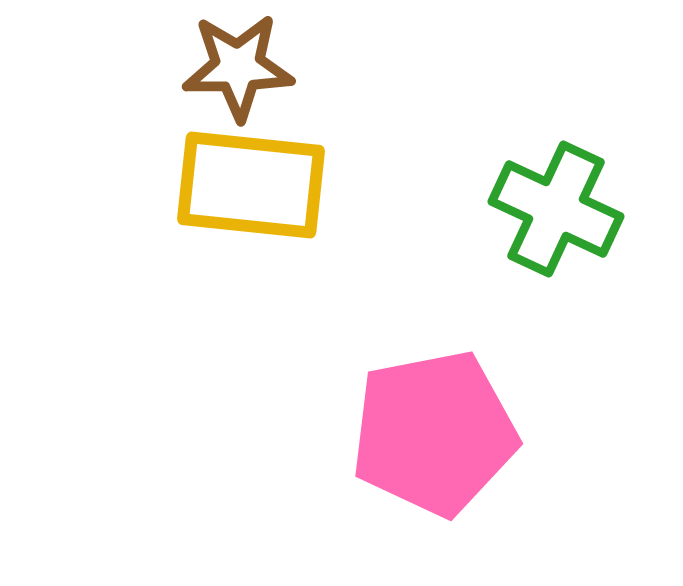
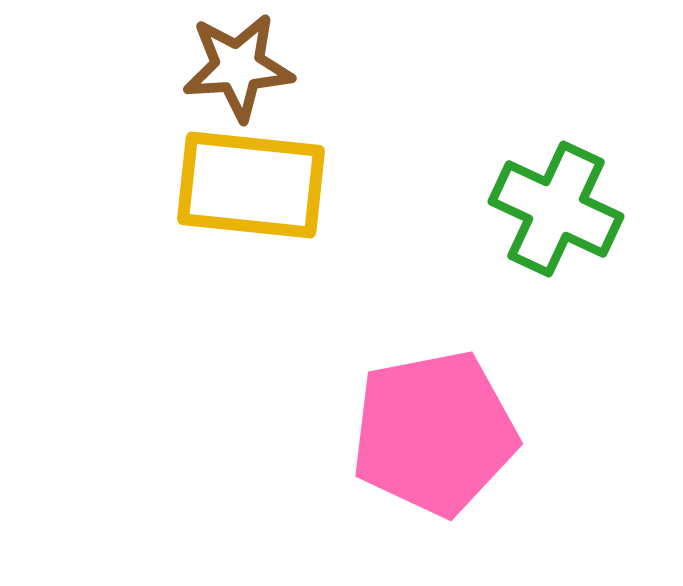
brown star: rotated 3 degrees counterclockwise
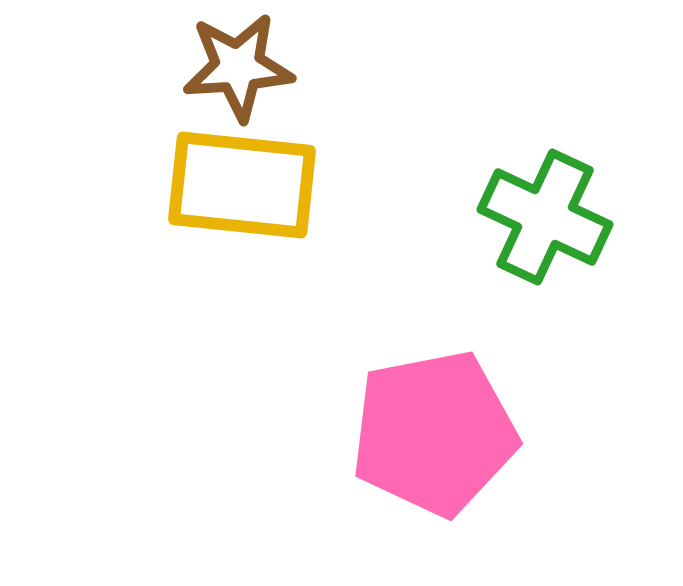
yellow rectangle: moved 9 px left
green cross: moved 11 px left, 8 px down
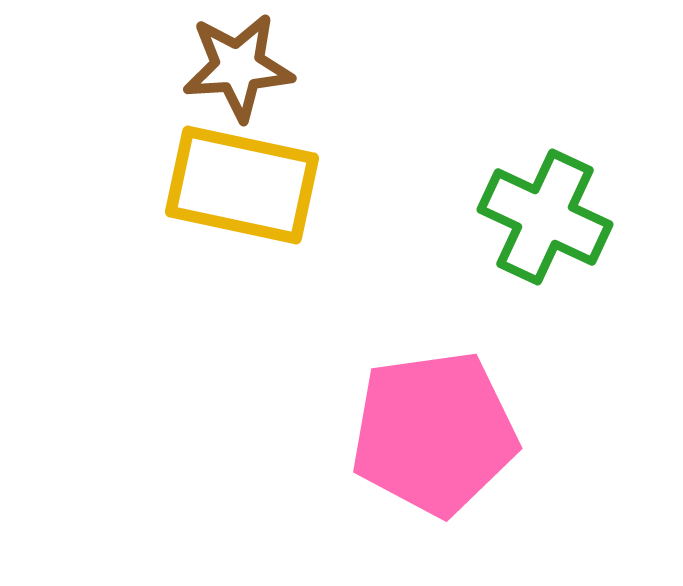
yellow rectangle: rotated 6 degrees clockwise
pink pentagon: rotated 3 degrees clockwise
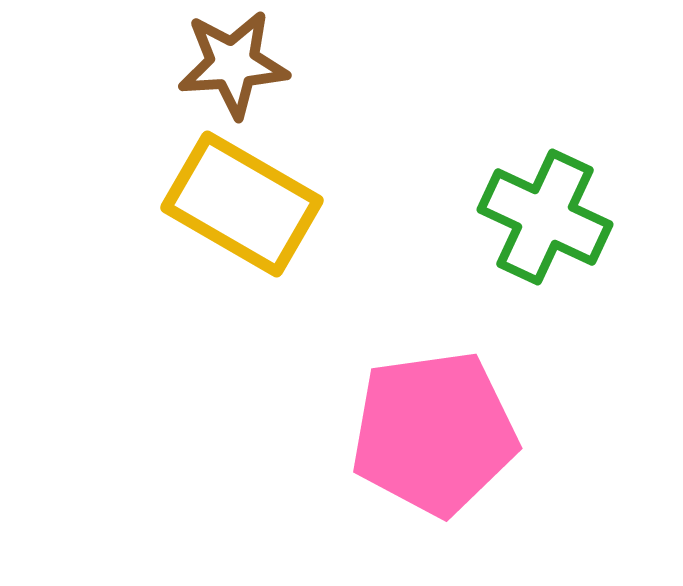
brown star: moved 5 px left, 3 px up
yellow rectangle: moved 19 px down; rotated 18 degrees clockwise
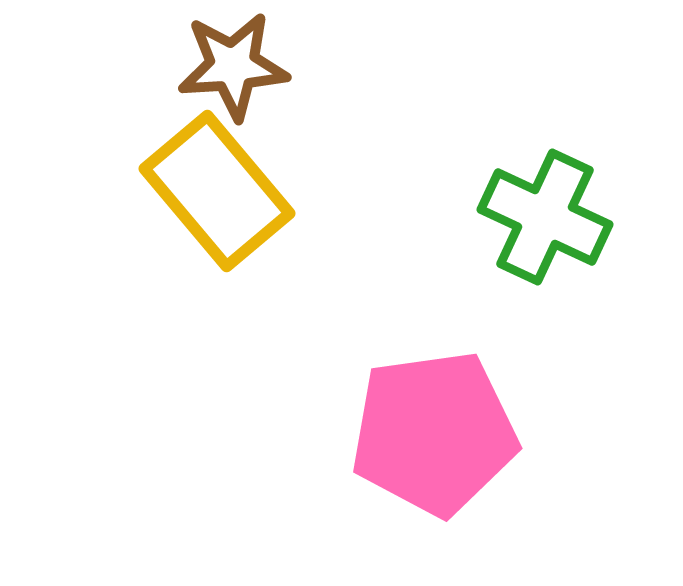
brown star: moved 2 px down
yellow rectangle: moved 25 px left, 13 px up; rotated 20 degrees clockwise
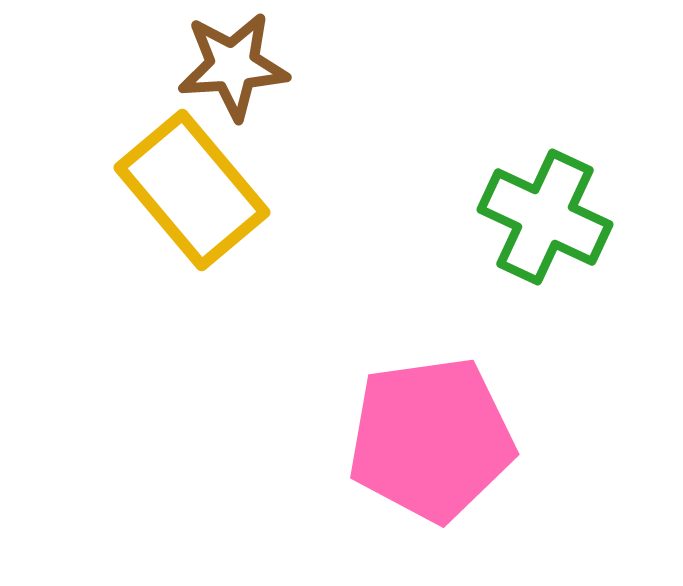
yellow rectangle: moved 25 px left, 1 px up
pink pentagon: moved 3 px left, 6 px down
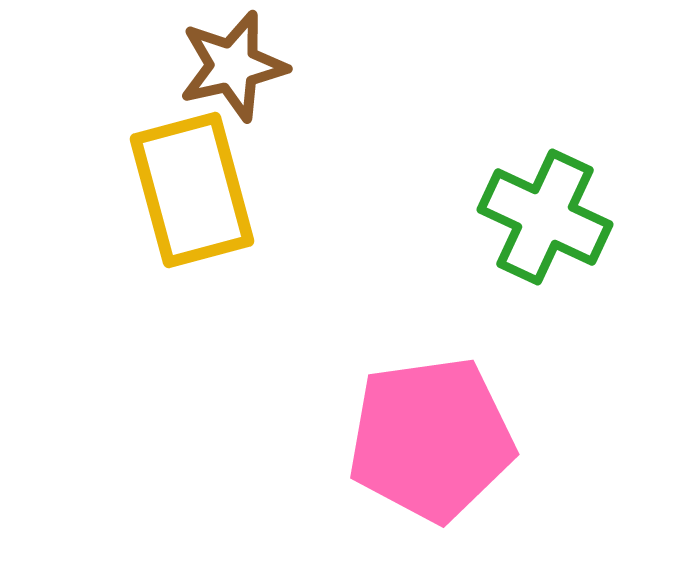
brown star: rotated 9 degrees counterclockwise
yellow rectangle: rotated 25 degrees clockwise
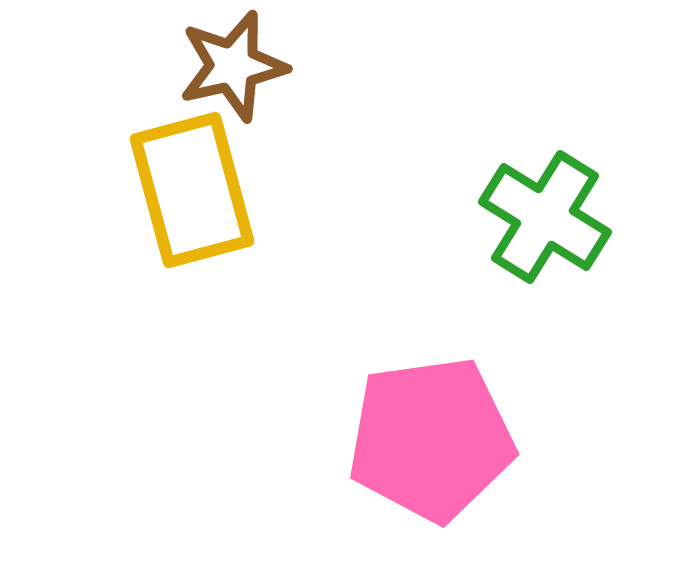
green cross: rotated 7 degrees clockwise
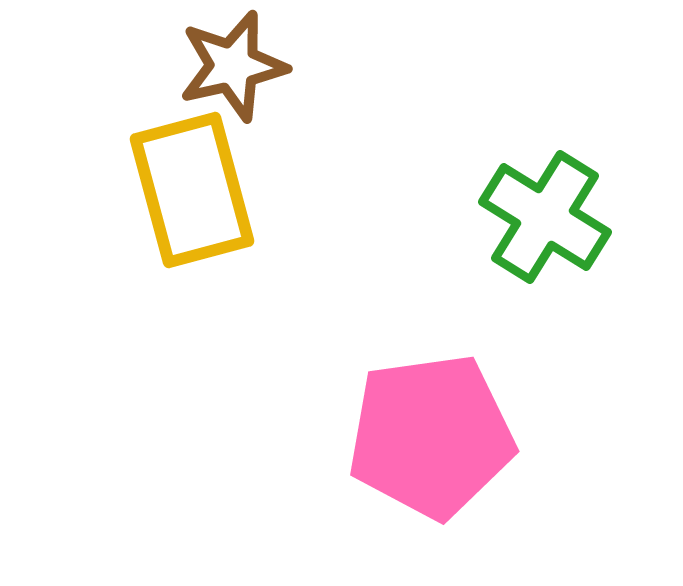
pink pentagon: moved 3 px up
